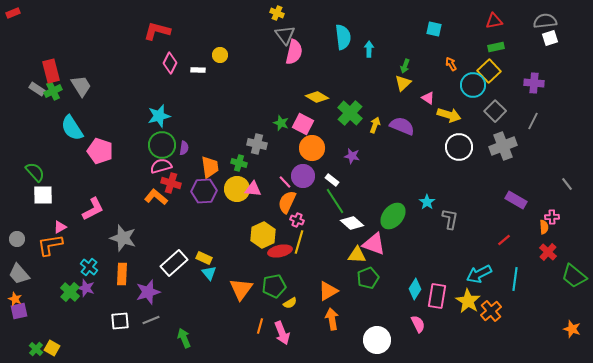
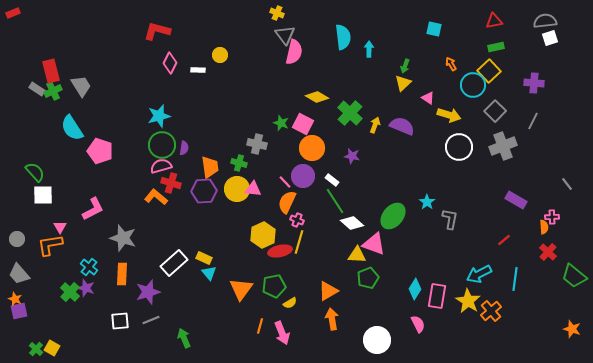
pink triangle at (60, 227): rotated 32 degrees counterclockwise
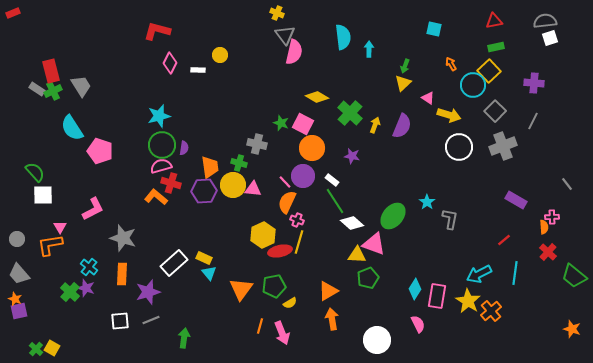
purple semicircle at (402, 126): rotated 90 degrees clockwise
yellow circle at (237, 189): moved 4 px left, 4 px up
cyan line at (515, 279): moved 6 px up
green arrow at (184, 338): rotated 30 degrees clockwise
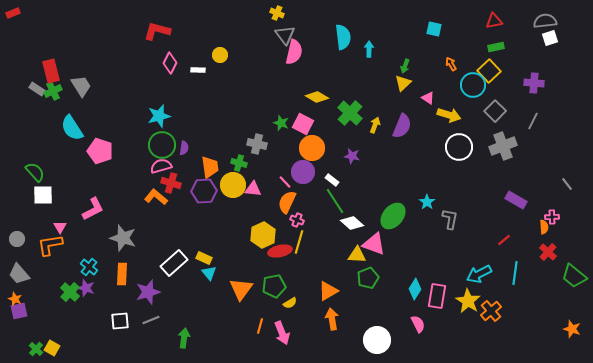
purple circle at (303, 176): moved 4 px up
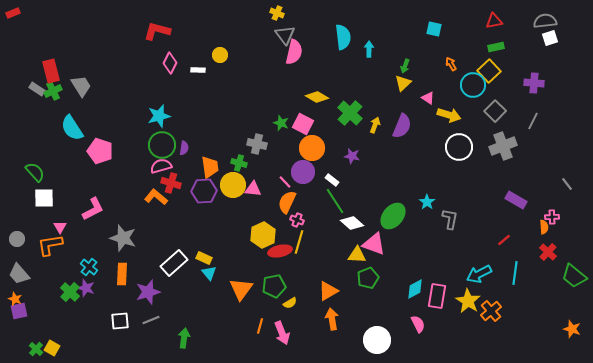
white square at (43, 195): moved 1 px right, 3 px down
cyan diamond at (415, 289): rotated 30 degrees clockwise
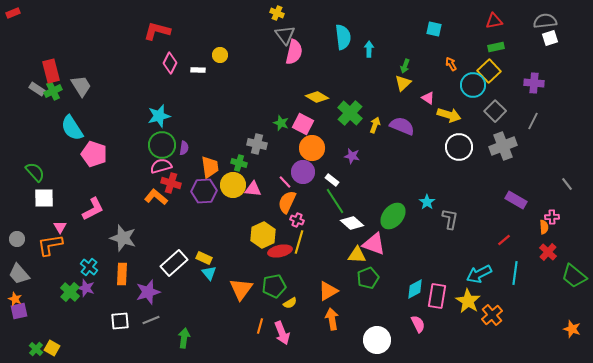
purple semicircle at (402, 126): rotated 90 degrees counterclockwise
pink pentagon at (100, 151): moved 6 px left, 3 px down
orange cross at (491, 311): moved 1 px right, 4 px down
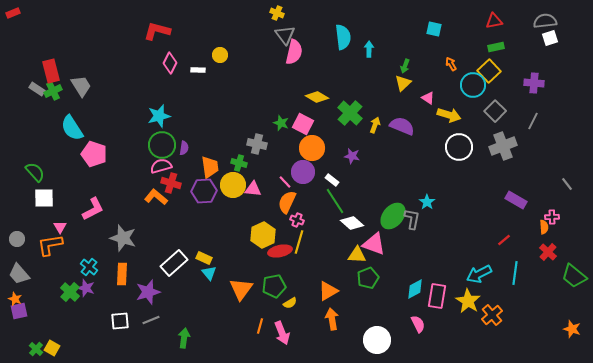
gray L-shape at (450, 219): moved 38 px left
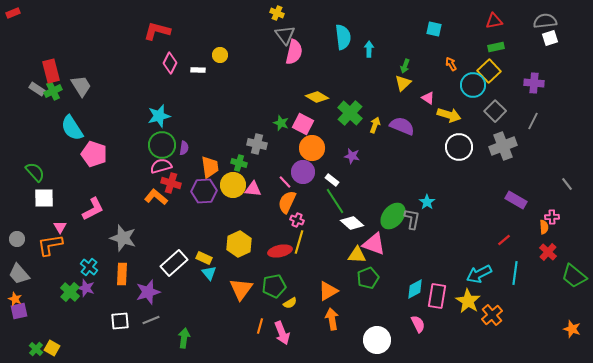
yellow hexagon at (263, 235): moved 24 px left, 9 px down
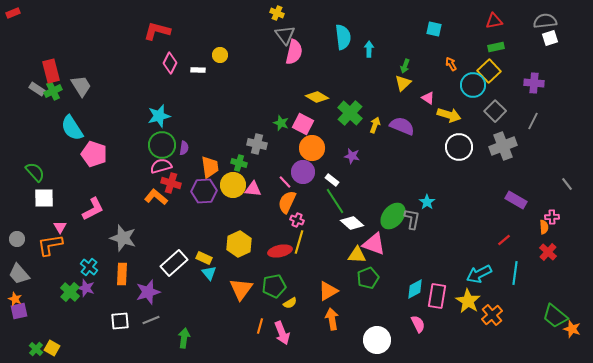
green trapezoid at (574, 276): moved 19 px left, 40 px down
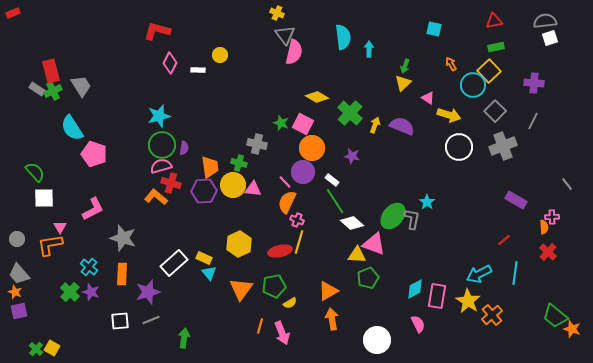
purple star at (86, 288): moved 5 px right, 4 px down
orange star at (15, 299): moved 7 px up
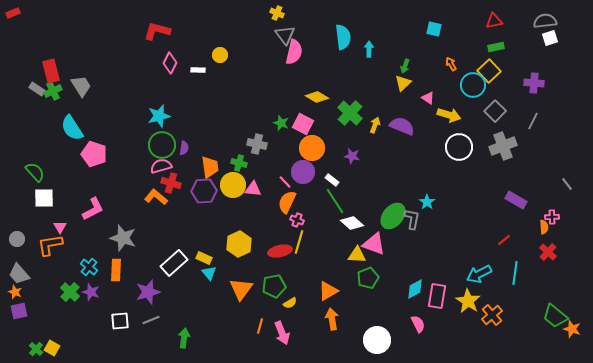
orange rectangle at (122, 274): moved 6 px left, 4 px up
